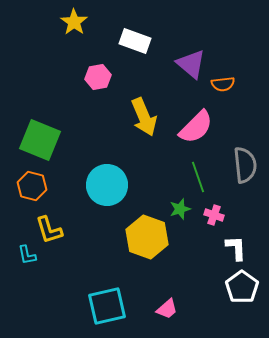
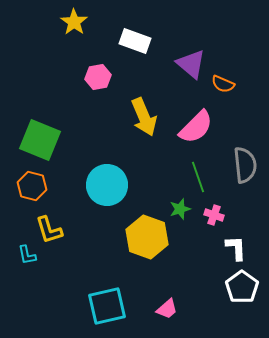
orange semicircle: rotated 30 degrees clockwise
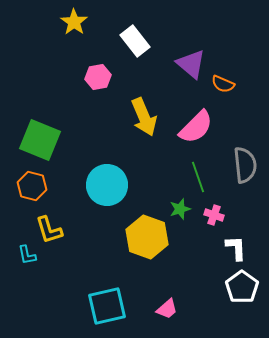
white rectangle: rotated 32 degrees clockwise
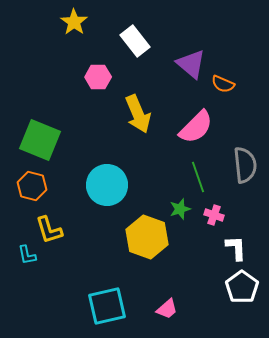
pink hexagon: rotated 10 degrees clockwise
yellow arrow: moved 6 px left, 3 px up
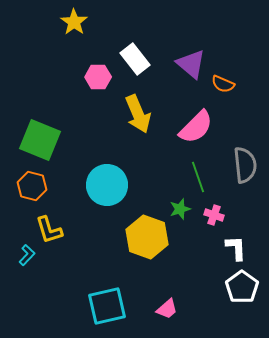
white rectangle: moved 18 px down
cyan L-shape: rotated 125 degrees counterclockwise
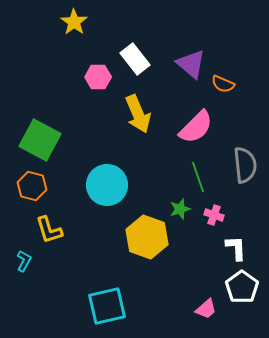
green square: rotated 6 degrees clockwise
cyan L-shape: moved 3 px left, 6 px down; rotated 15 degrees counterclockwise
pink trapezoid: moved 39 px right
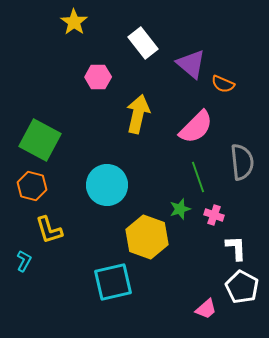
white rectangle: moved 8 px right, 16 px up
yellow arrow: rotated 144 degrees counterclockwise
gray semicircle: moved 3 px left, 3 px up
white pentagon: rotated 8 degrees counterclockwise
cyan square: moved 6 px right, 24 px up
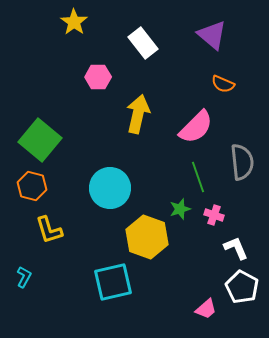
purple triangle: moved 21 px right, 29 px up
green square: rotated 12 degrees clockwise
cyan circle: moved 3 px right, 3 px down
white L-shape: rotated 20 degrees counterclockwise
cyan L-shape: moved 16 px down
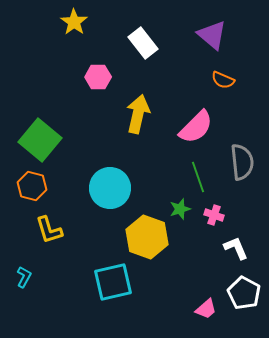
orange semicircle: moved 4 px up
white pentagon: moved 2 px right, 6 px down
